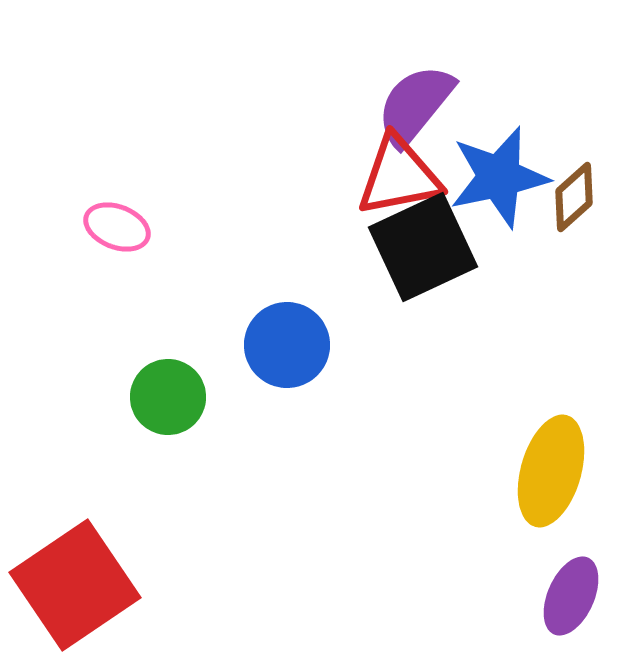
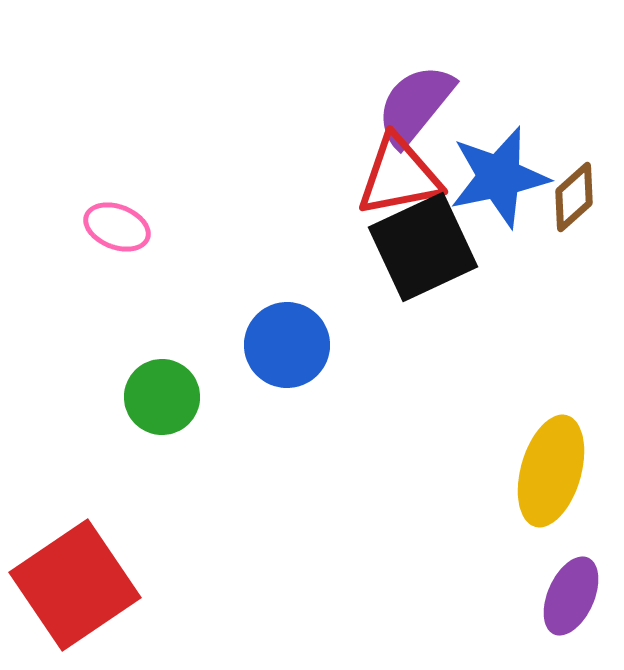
green circle: moved 6 px left
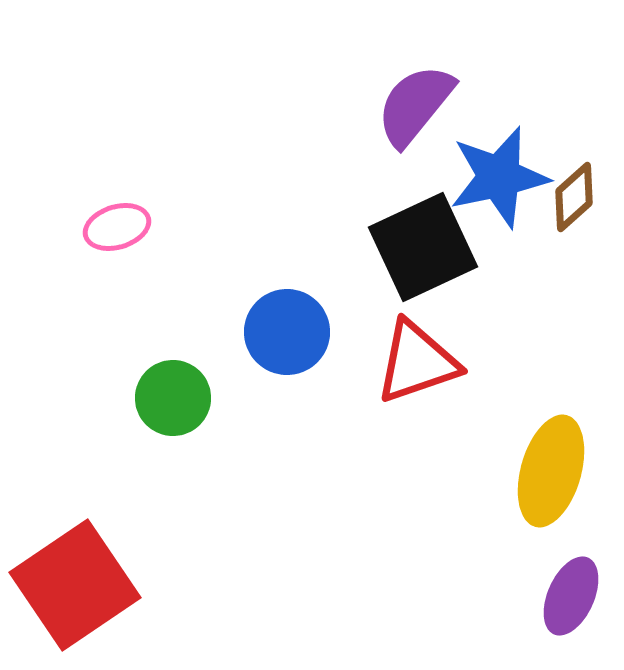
red triangle: moved 18 px right, 186 px down; rotated 8 degrees counterclockwise
pink ellipse: rotated 38 degrees counterclockwise
blue circle: moved 13 px up
green circle: moved 11 px right, 1 px down
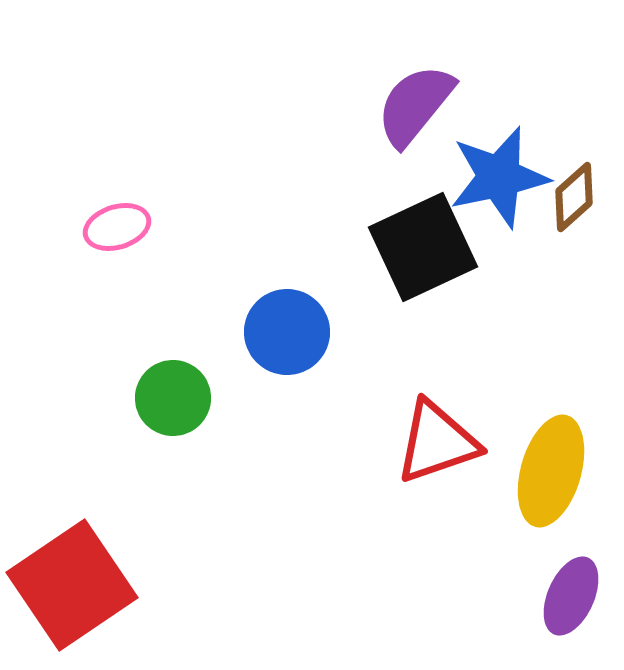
red triangle: moved 20 px right, 80 px down
red square: moved 3 px left
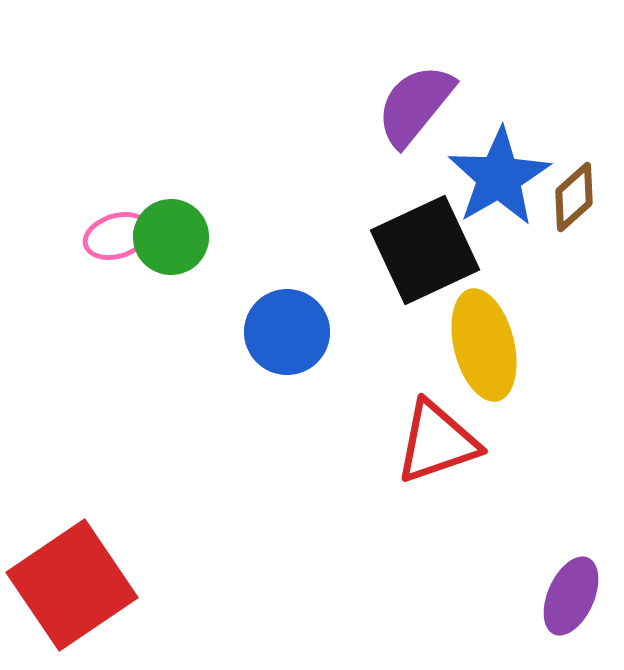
blue star: rotated 18 degrees counterclockwise
pink ellipse: moved 9 px down
black square: moved 2 px right, 3 px down
green circle: moved 2 px left, 161 px up
yellow ellipse: moved 67 px left, 126 px up; rotated 30 degrees counterclockwise
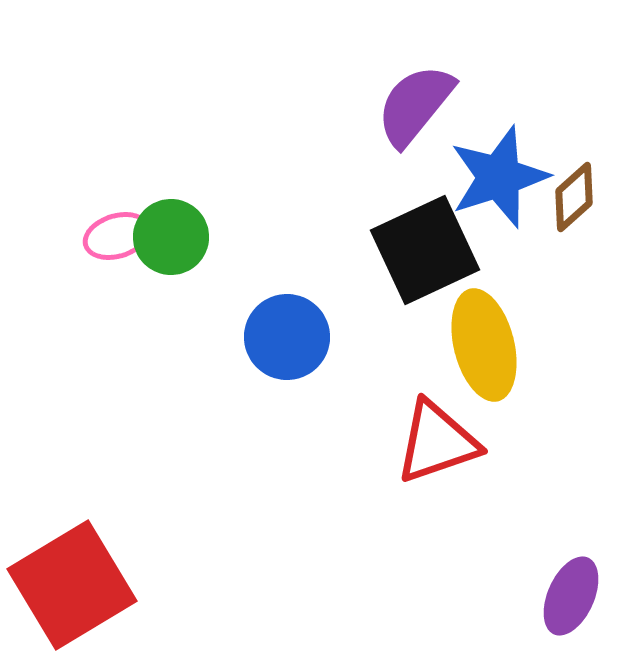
blue star: rotated 12 degrees clockwise
blue circle: moved 5 px down
red square: rotated 3 degrees clockwise
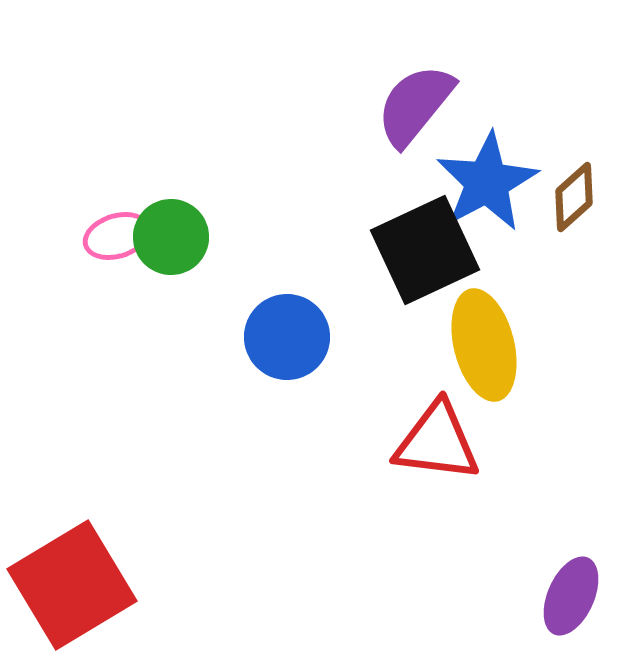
blue star: moved 12 px left, 5 px down; rotated 10 degrees counterclockwise
red triangle: rotated 26 degrees clockwise
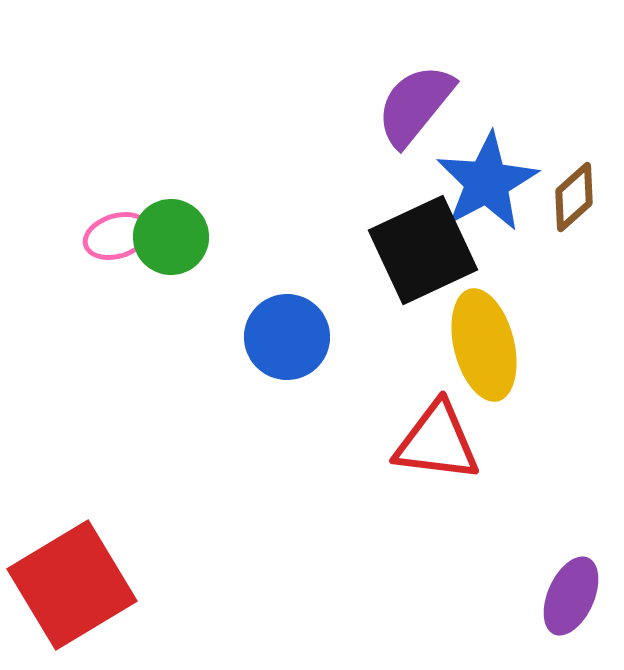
black square: moved 2 px left
